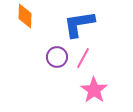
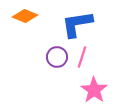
orange diamond: rotated 70 degrees counterclockwise
blue L-shape: moved 2 px left
pink line: moved 1 px left, 1 px up; rotated 10 degrees counterclockwise
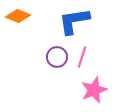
orange diamond: moved 7 px left
blue L-shape: moved 3 px left, 3 px up
pink star: rotated 16 degrees clockwise
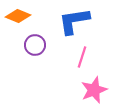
purple circle: moved 22 px left, 12 px up
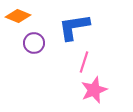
blue L-shape: moved 6 px down
purple circle: moved 1 px left, 2 px up
pink line: moved 2 px right, 5 px down
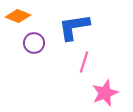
pink star: moved 11 px right, 3 px down
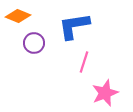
blue L-shape: moved 1 px up
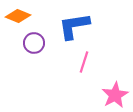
pink star: moved 10 px right, 2 px down; rotated 8 degrees counterclockwise
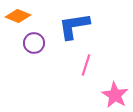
pink line: moved 2 px right, 3 px down
pink star: rotated 12 degrees counterclockwise
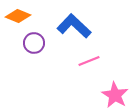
blue L-shape: rotated 52 degrees clockwise
pink line: moved 3 px right, 4 px up; rotated 50 degrees clockwise
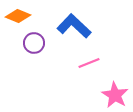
pink line: moved 2 px down
